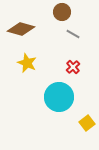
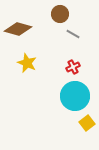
brown circle: moved 2 px left, 2 px down
brown diamond: moved 3 px left
red cross: rotated 16 degrees clockwise
cyan circle: moved 16 px right, 1 px up
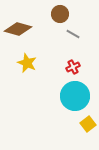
yellow square: moved 1 px right, 1 px down
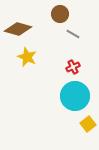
yellow star: moved 6 px up
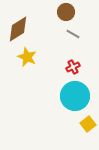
brown circle: moved 6 px right, 2 px up
brown diamond: rotated 48 degrees counterclockwise
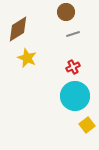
gray line: rotated 48 degrees counterclockwise
yellow star: moved 1 px down
yellow square: moved 1 px left, 1 px down
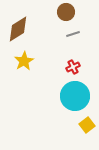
yellow star: moved 3 px left, 3 px down; rotated 18 degrees clockwise
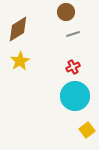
yellow star: moved 4 px left
yellow square: moved 5 px down
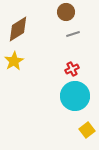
yellow star: moved 6 px left
red cross: moved 1 px left, 2 px down
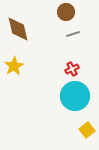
brown diamond: rotated 72 degrees counterclockwise
yellow star: moved 5 px down
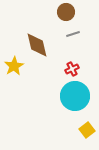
brown diamond: moved 19 px right, 16 px down
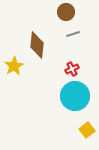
brown diamond: rotated 20 degrees clockwise
